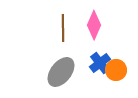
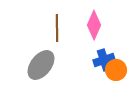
brown line: moved 6 px left
blue cross: moved 4 px right, 3 px up; rotated 20 degrees clockwise
gray ellipse: moved 20 px left, 7 px up
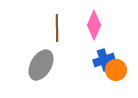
gray ellipse: rotated 8 degrees counterclockwise
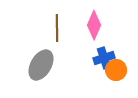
blue cross: moved 2 px up
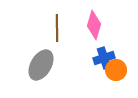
pink diamond: rotated 8 degrees counterclockwise
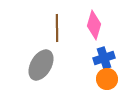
orange circle: moved 9 px left, 9 px down
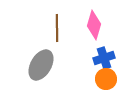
orange circle: moved 1 px left
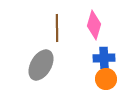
blue cross: rotated 15 degrees clockwise
